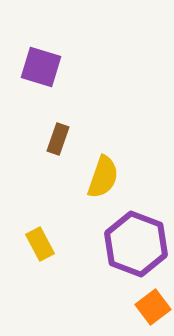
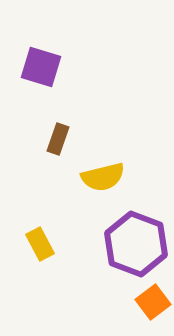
yellow semicircle: rotated 57 degrees clockwise
orange square: moved 5 px up
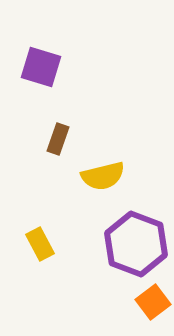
yellow semicircle: moved 1 px up
